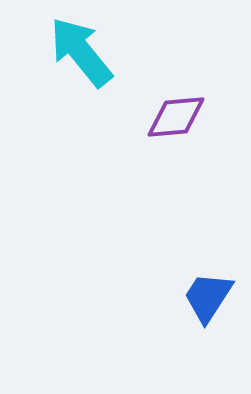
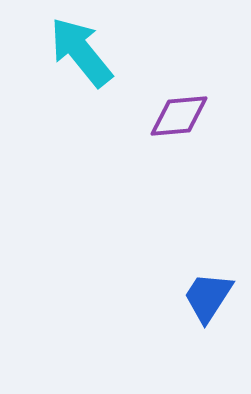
purple diamond: moved 3 px right, 1 px up
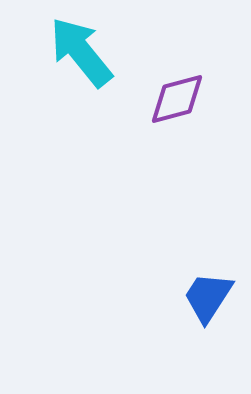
purple diamond: moved 2 px left, 17 px up; rotated 10 degrees counterclockwise
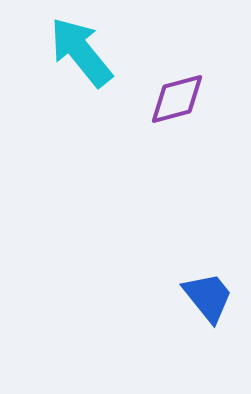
blue trapezoid: rotated 108 degrees clockwise
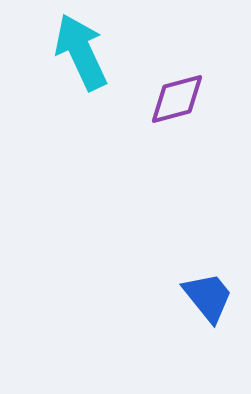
cyan arrow: rotated 14 degrees clockwise
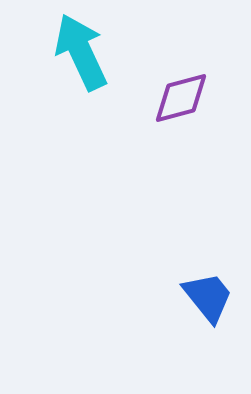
purple diamond: moved 4 px right, 1 px up
